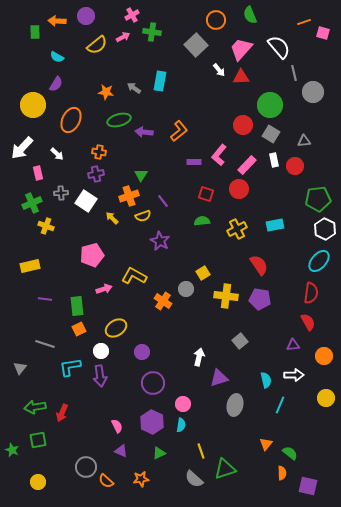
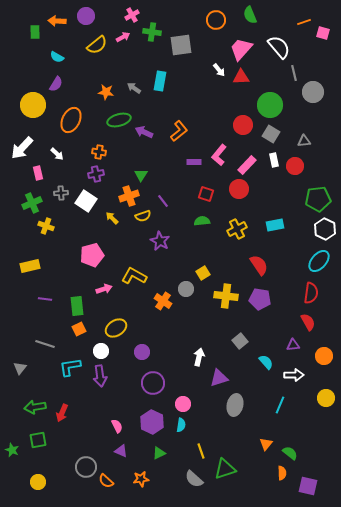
gray square at (196, 45): moved 15 px left; rotated 35 degrees clockwise
purple arrow at (144, 132): rotated 18 degrees clockwise
cyan semicircle at (266, 380): moved 18 px up; rotated 28 degrees counterclockwise
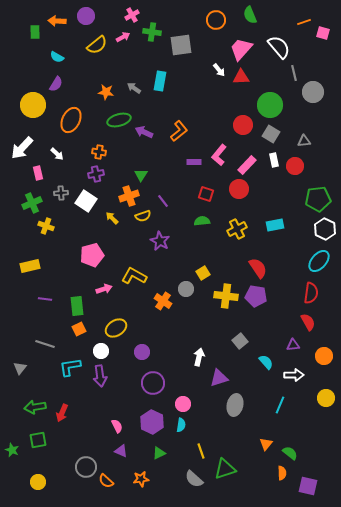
red semicircle at (259, 265): moved 1 px left, 3 px down
purple pentagon at (260, 299): moved 4 px left, 3 px up
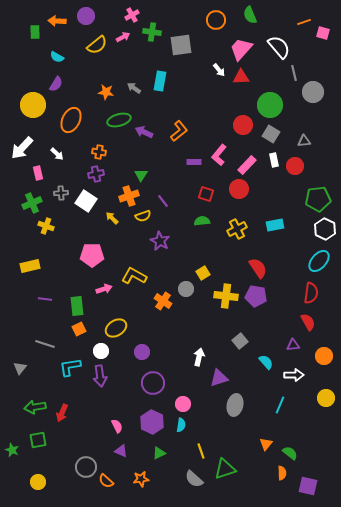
pink pentagon at (92, 255): rotated 15 degrees clockwise
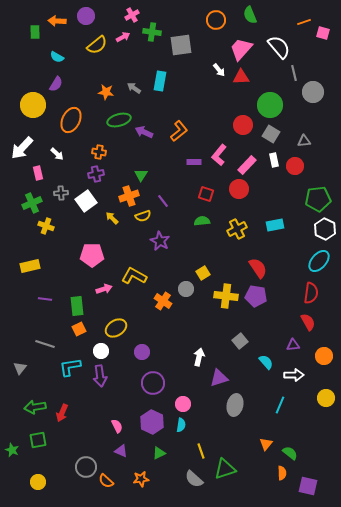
white square at (86, 201): rotated 20 degrees clockwise
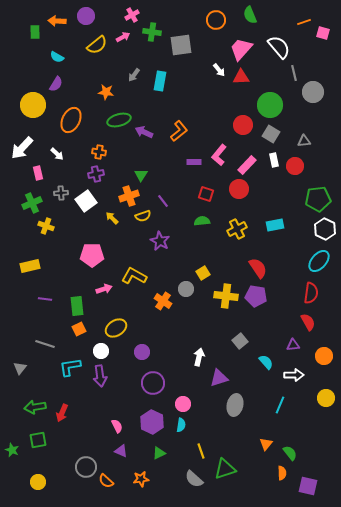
gray arrow at (134, 88): moved 13 px up; rotated 88 degrees counterclockwise
green semicircle at (290, 453): rotated 14 degrees clockwise
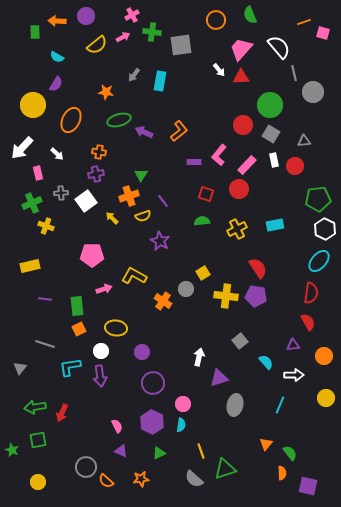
yellow ellipse at (116, 328): rotated 40 degrees clockwise
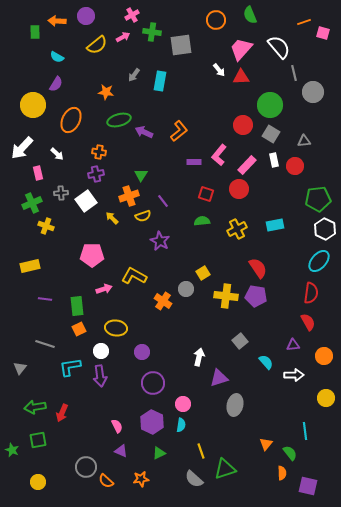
cyan line at (280, 405): moved 25 px right, 26 px down; rotated 30 degrees counterclockwise
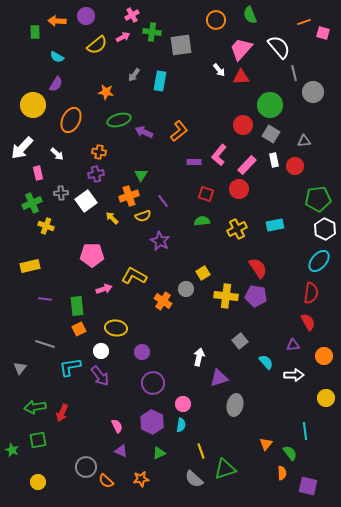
purple arrow at (100, 376): rotated 30 degrees counterclockwise
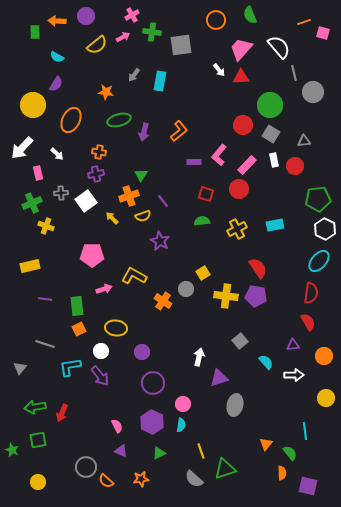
purple arrow at (144, 132): rotated 102 degrees counterclockwise
